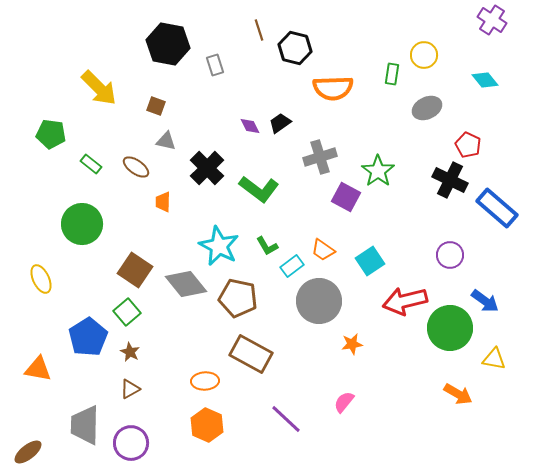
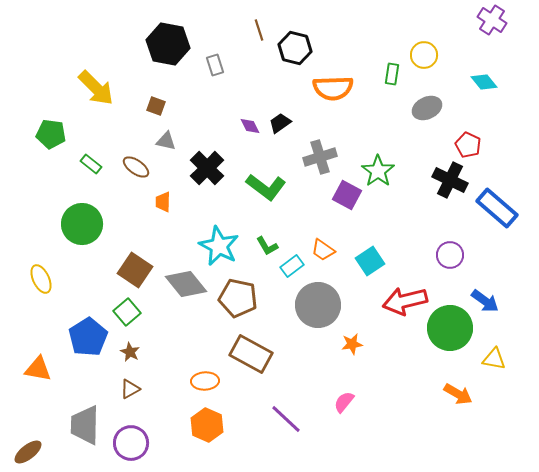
cyan diamond at (485, 80): moved 1 px left, 2 px down
yellow arrow at (99, 88): moved 3 px left
green L-shape at (259, 189): moved 7 px right, 2 px up
purple square at (346, 197): moved 1 px right, 2 px up
gray circle at (319, 301): moved 1 px left, 4 px down
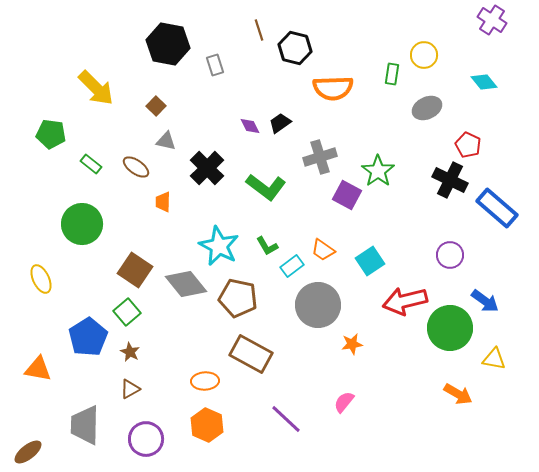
brown square at (156, 106): rotated 24 degrees clockwise
purple circle at (131, 443): moved 15 px right, 4 px up
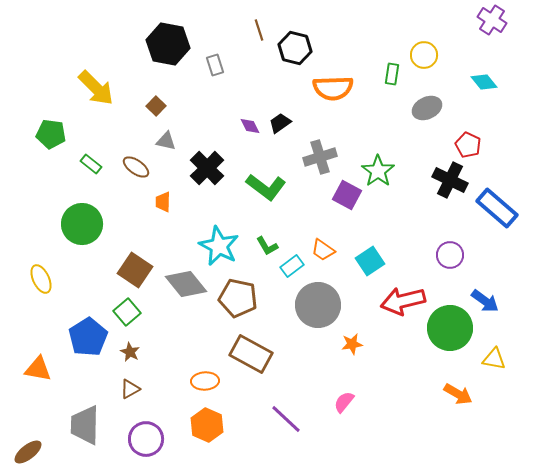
red arrow at (405, 301): moved 2 px left
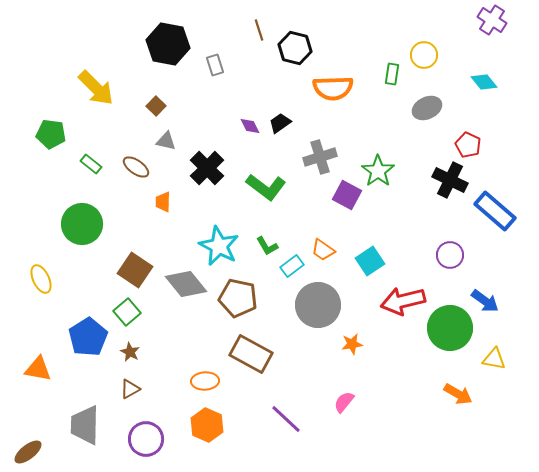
blue rectangle at (497, 208): moved 2 px left, 3 px down
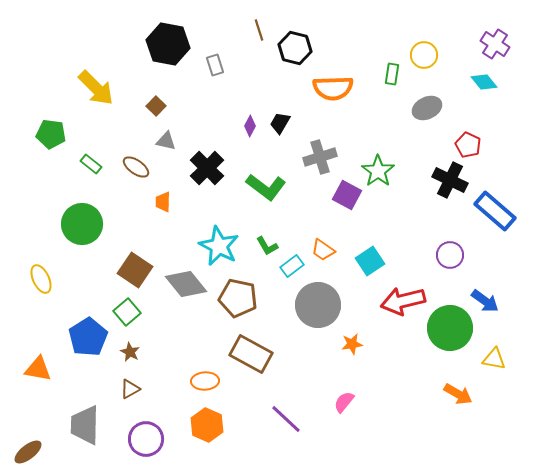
purple cross at (492, 20): moved 3 px right, 24 px down
black trapezoid at (280, 123): rotated 25 degrees counterclockwise
purple diamond at (250, 126): rotated 55 degrees clockwise
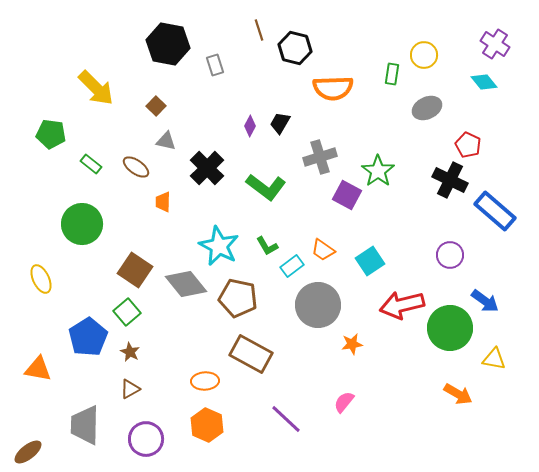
red arrow at (403, 301): moved 1 px left, 4 px down
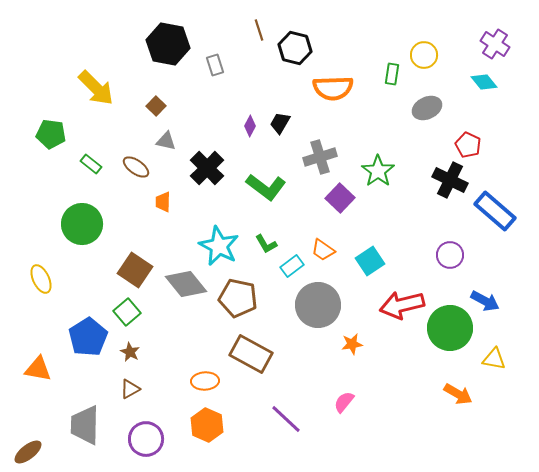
purple square at (347, 195): moved 7 px left, 3 px down; rotated 16 degrees clockwise
green L-shape at (267, 246): moved 1 px left, 2 px up
blue arrow at (485, 301): rotated 8 degrees counterclockwise
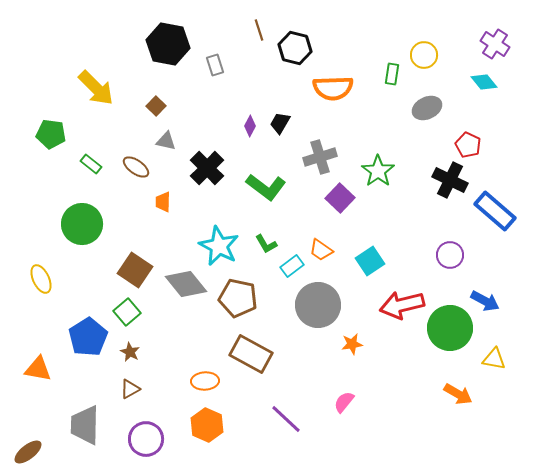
orange trapezoid at (323, 250): moved 2 px left
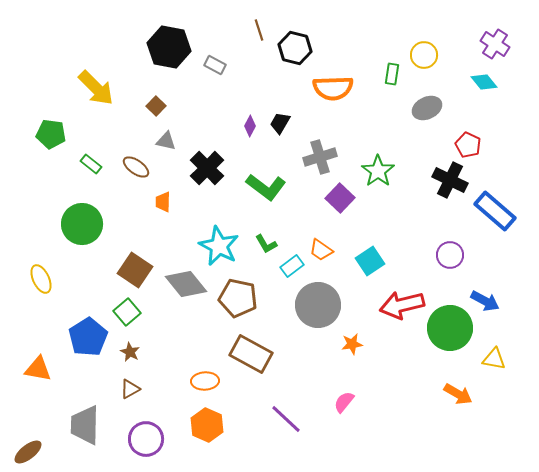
black hexagon at (168, 44): moved 1 px right, 3 px down
gray rectangle at (215, 65): rotated 45 degrees counterclockwise
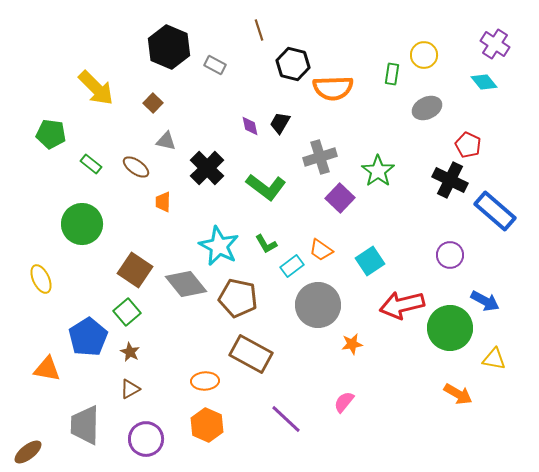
black hexagon at (169, 47): rotated 12 degrees clockwise
black hexagon at (295, 48): moved 2 px left, 16 px down
brown square at (156, 106): moved 3 px left, 3 px up
purple diamond at (250, 126): rotated 40 degrees counterclockwise
orange triangle at (38, 369): moved 9 px right
